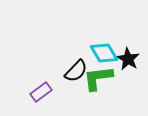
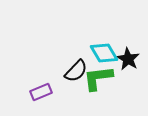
purple rectangle: rotated 15 degrees clockwise
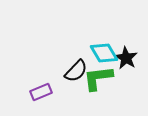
black star: moved 2 px left, 1 px up
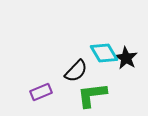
green L-shape: moved 6 px left, 17 px down
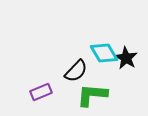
green L-shape: rotated 12 degrees clockwise
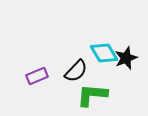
black star: rotated 20 degrees clockwise
purple rectangle: moved 4 px left, 16 px up
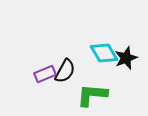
black semicircle: moved 11 px left; rotated 15 degrees counterclockwise
purple rectangle: moved 8 px right, 2 px up
